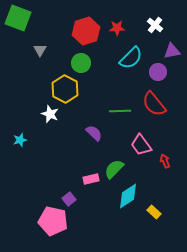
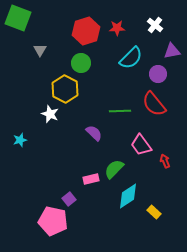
purple circle: moved 2 px down
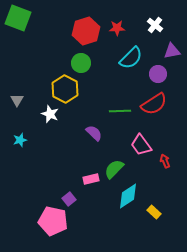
gray triangle: moved 23 px left, 50 px down
red semicircle: rotated 84 degrees counterclockwise
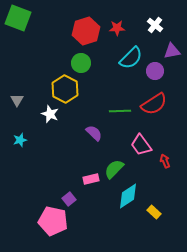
purple circle: moved 3 px left, 3 px up
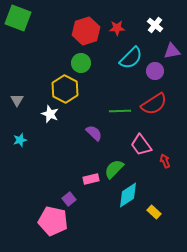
cyan diamond: moved 1 px up
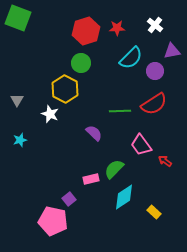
red arrow: rotated 32 degrees counterclockwise
cyan diamond: moved 4 px left, 2 px down
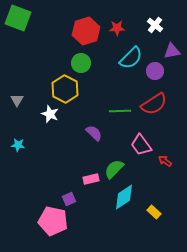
cyan star: moved 2 px left, 5 px down; rotated 24 degrees clockwise
purple square: rotated 16 degrees clockwise
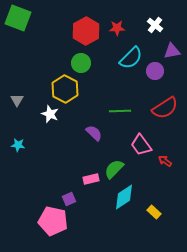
red hexagon: rotated 12 degrees counterclockwise
red semicircle: moved 11 px right, 4 px down
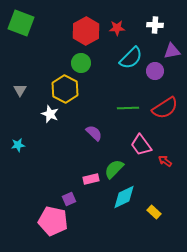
green square: moved 3 px right, 5 px down
white cross: rotated 35 degrees counterclockwise
gray triangle: moved 3 px right, 10 px up
green line: moved 8 px right, 3 px up
cyan star: rotated 16 degrees counterclockwise
cyan diamond: rotated 8 degrees clockwise
